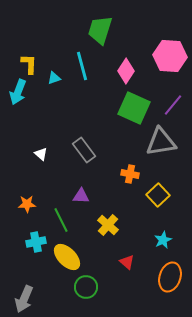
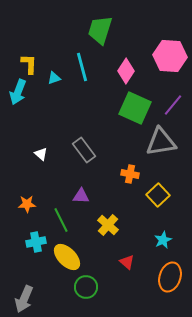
cyan line: moved 1 px down
green square: moved 1 px right
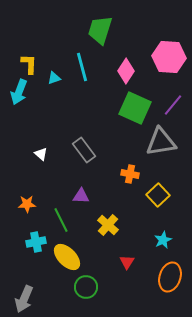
pink hexagon: moved 1 px left, 1 px down
cyan arrow: moved 1 px right
red triangle: rotated 21 degrees clockwise
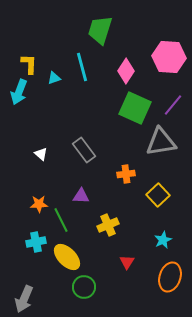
orange cross: moved 4 px left; rotated 18 degrees counterclockwise
orange star: moved 12 px right
yellow cross: rotated 25 degrees clockwise
green circle: moved 2 px left
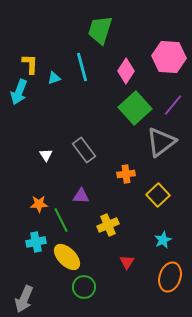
yellow L-shape: moved 1 px right
green square: rotated 24 degrees clockwise
gray triangle: rotated 28 degrees counterclockwise
white triangle: moved 5 px right, 1 px down; rotated 16 degrees clockwise
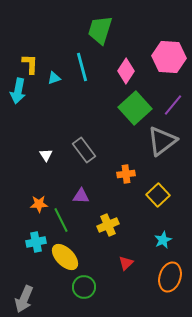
cyan arrow: moved 1 px left, 1 px up; rotated 10 degrees counterclockwise
gray triangle: moved 1 px right, 1 px up
yellow ellipse: moved 2 px left
red triangle: moved 1 px left, 1 px down; rotated 14 degrees clockwise
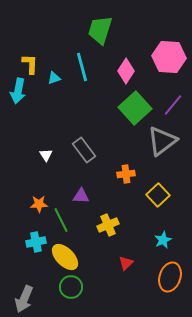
green circle: moved 13 px left
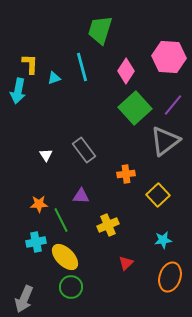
gray triangle: moved 3 px right
cyan star: rotated 18 degrees clockwise
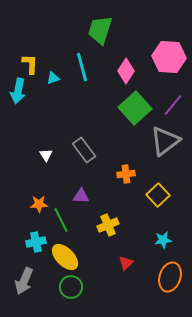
cyan triangle: moved 1 px left
gray arrow: moved 18 px up
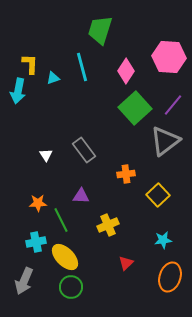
orange star: moved 1 px left, 1 px up
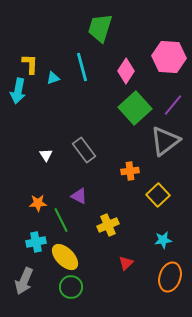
green trapezoid: moved 2 px up
orange cross: moved 4 px right, 3 px up
purple triangle: moved 2 px left; rotated 24 degrees clockwise
